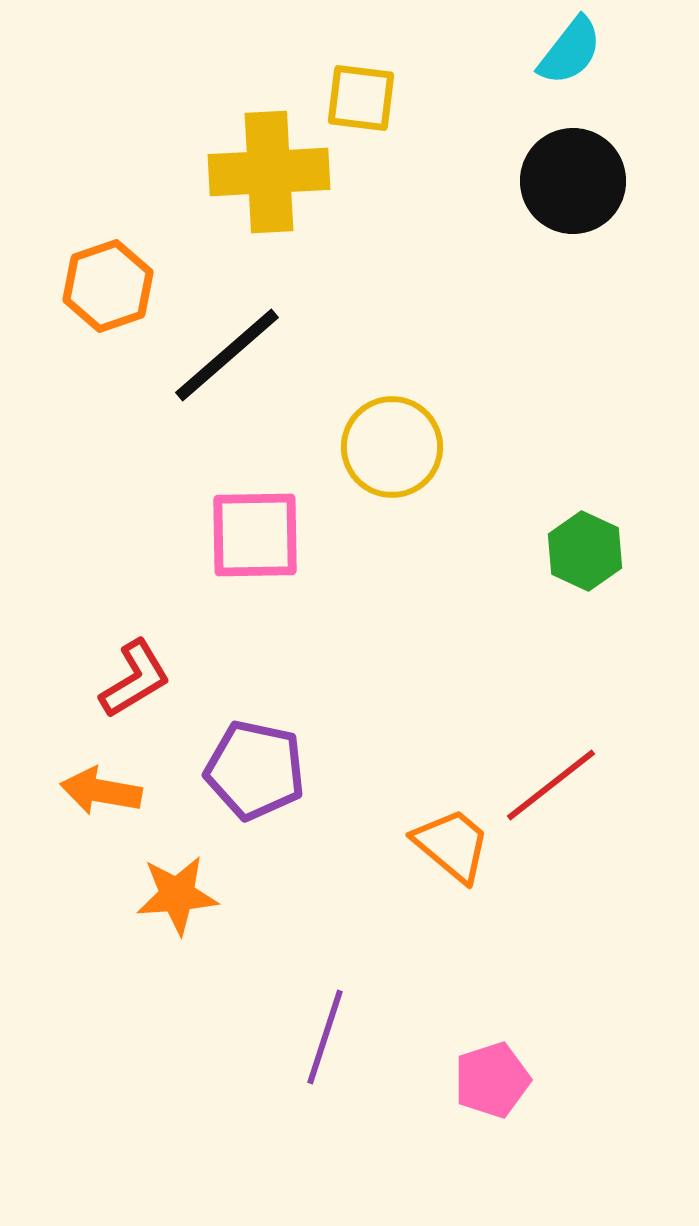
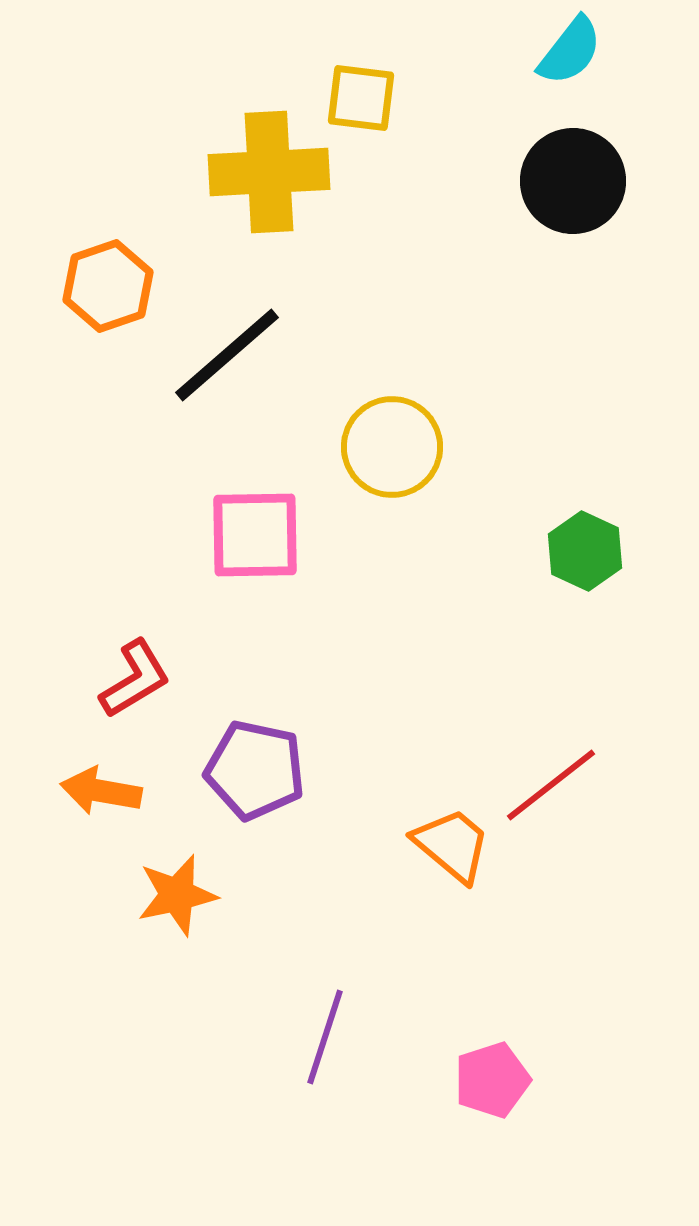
orange star: rotated 8 degrees counterclockwise
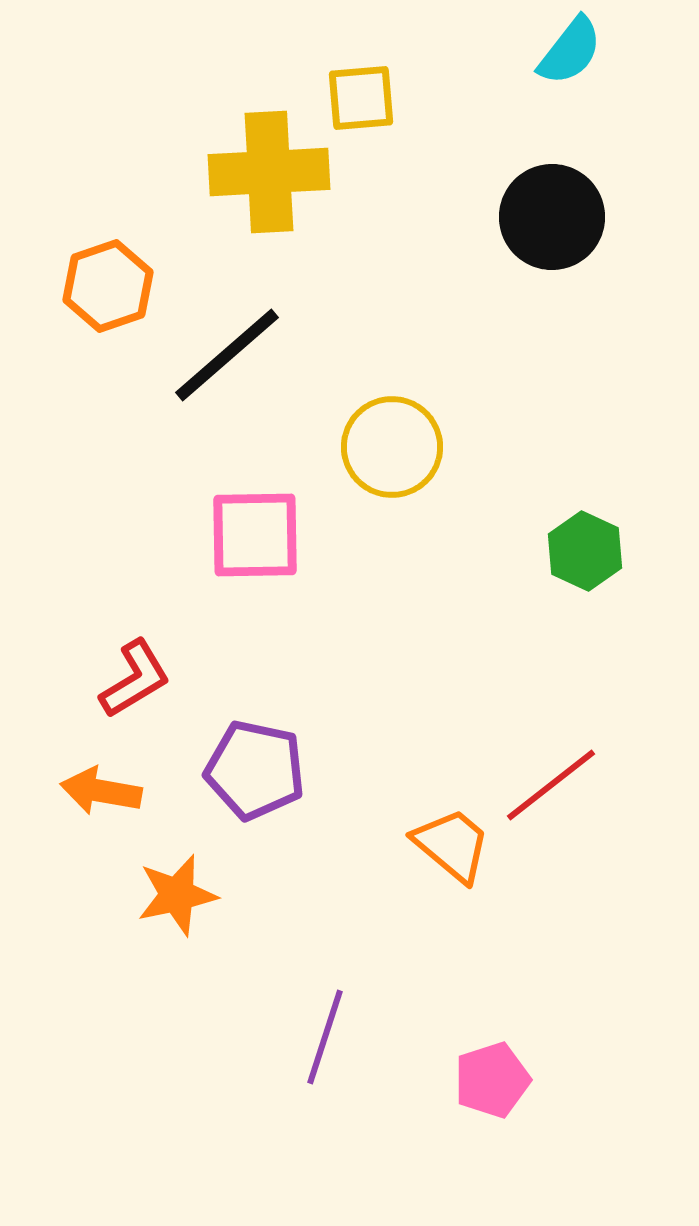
yellow square: rotated 12 degrees counterclockwise
black circle: moved 21 px left, 36 px down
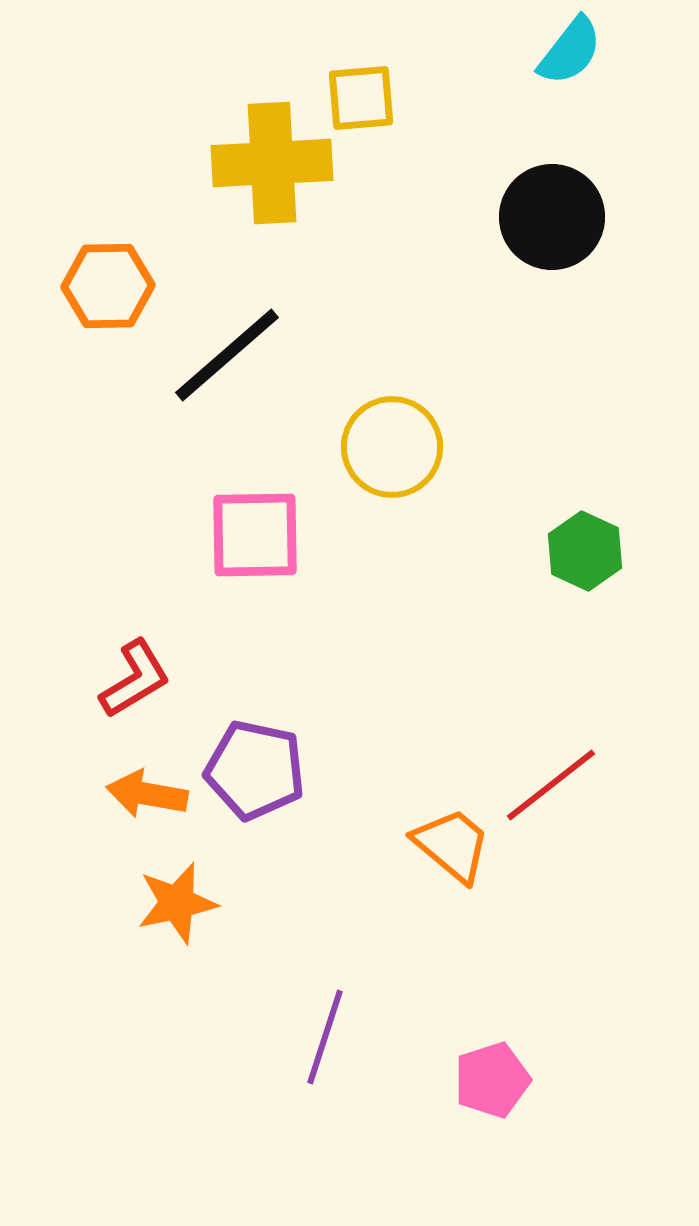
yellow cross: moved 3 px right, 9 px up
orange hexagon: rotated 18 degrees clockwise
orange arrow: moved 46 px right, 3 px down
orange star: moved 8 px down
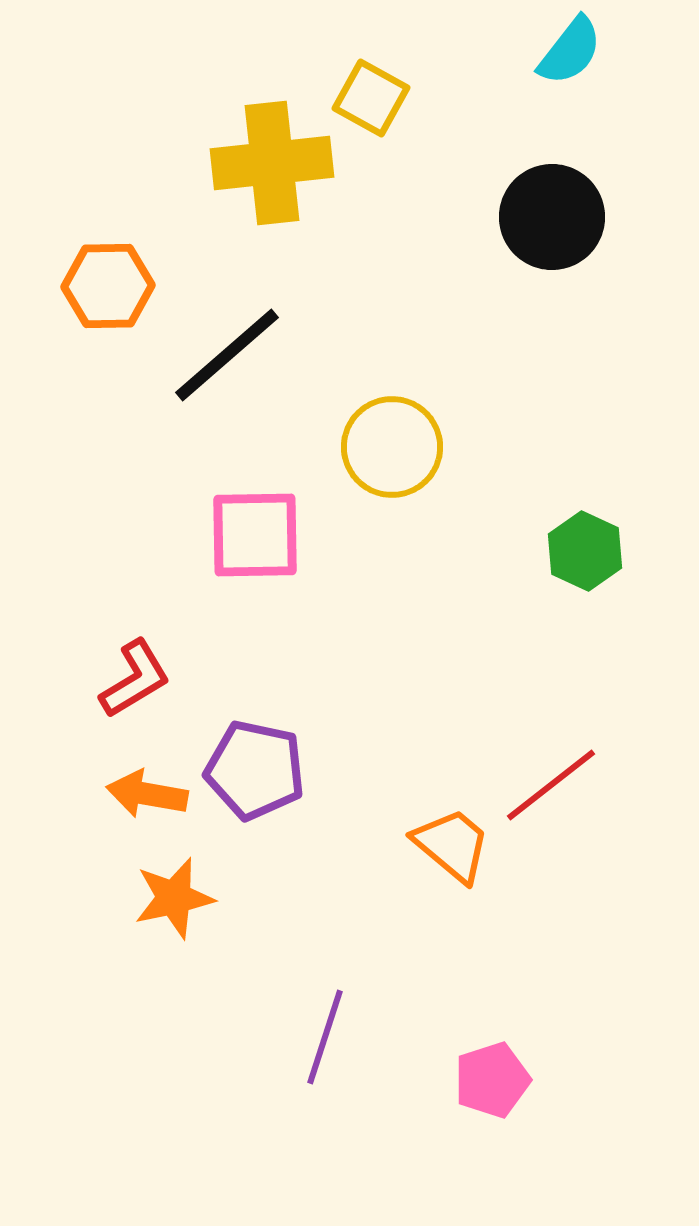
yellow square: moved 10 px right; rotated 34 degrees clockwise
yellow cross: rotated 3 degrees counterclockwise
orange star: moved 3 px left, 5 px up
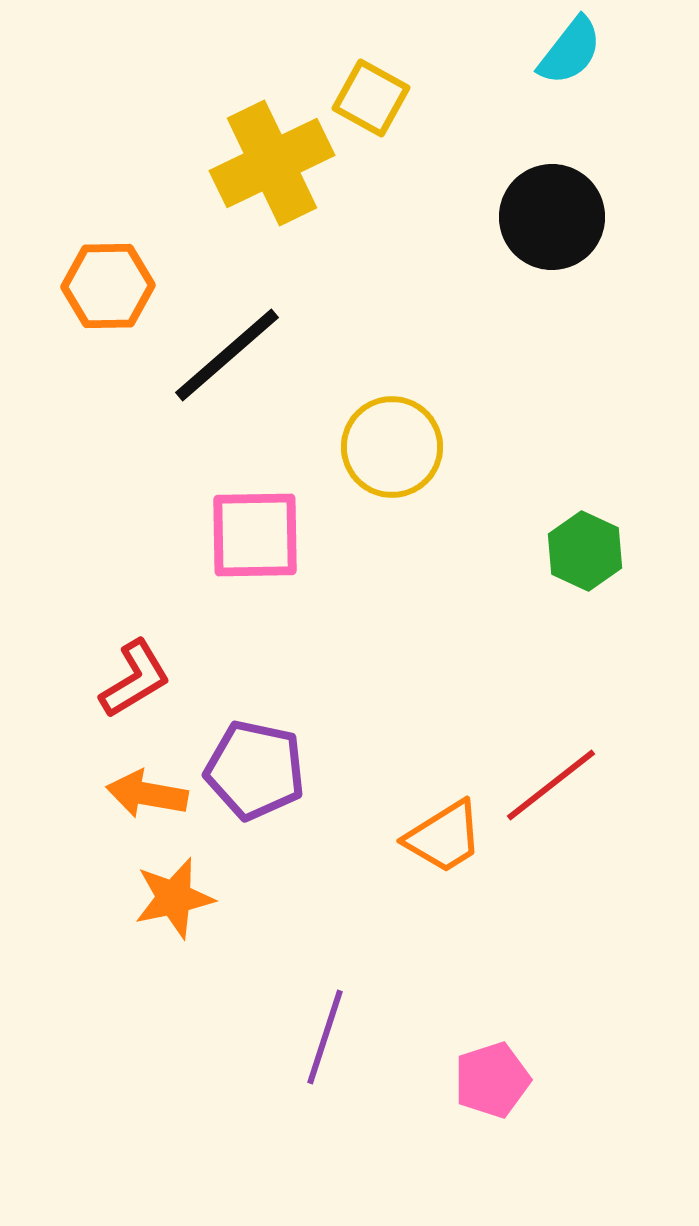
yellow cross: rotated 20 degrees counterclockwise
orange trapezoid: moved 8 px left, 8 px up; rotated 108 degrees clockwise
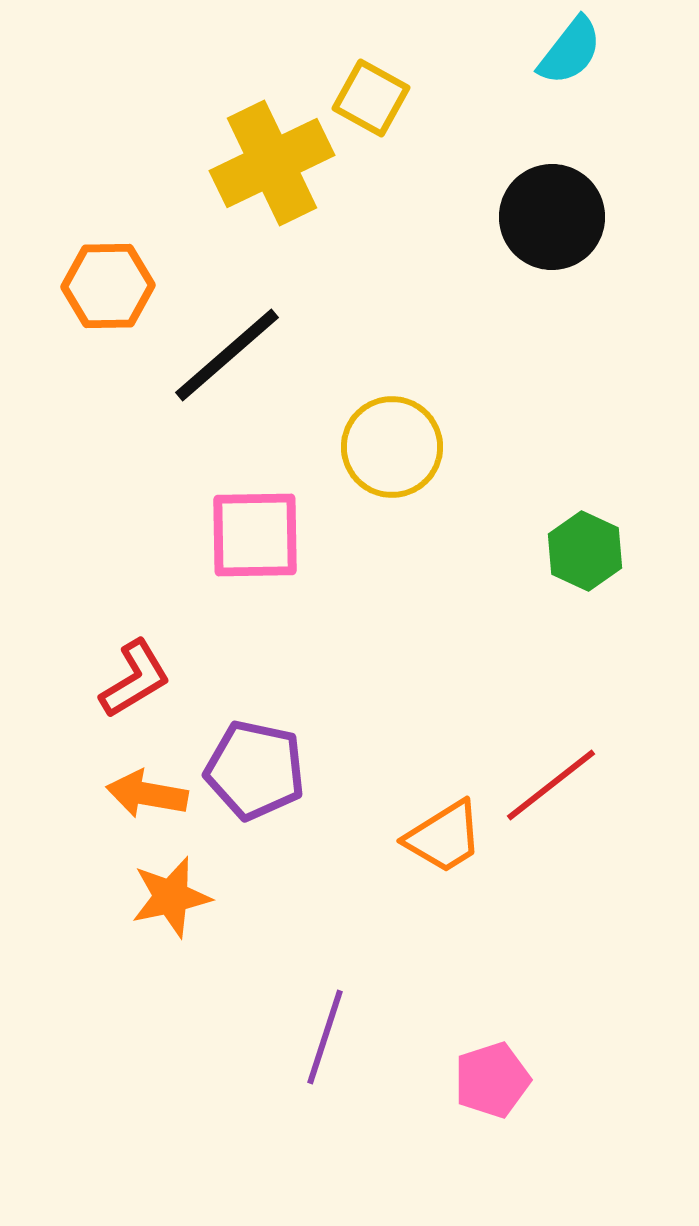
orange star: moved 3 px left, 1 px up
